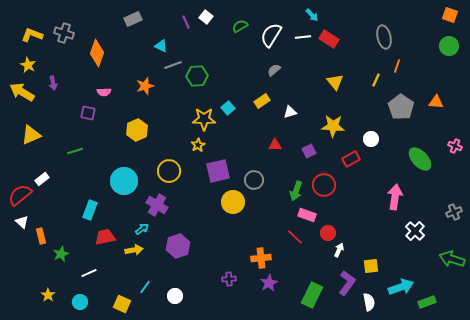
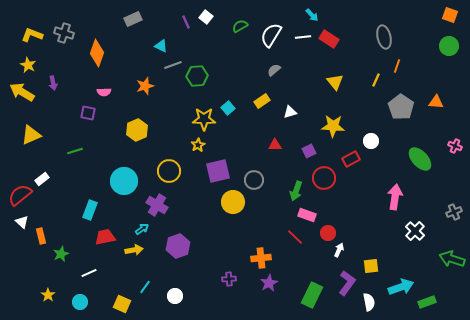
white circle at (371, 139): moved 2 px down
red circle at (324, 185): moved 7 px up
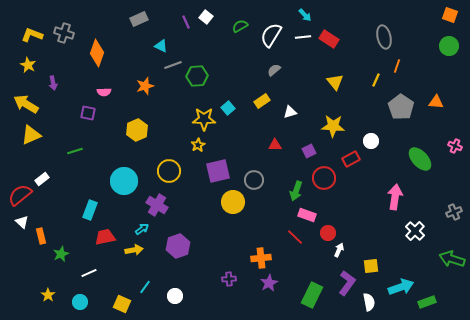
cyan arrow at (312, 15): moved 7 px left
gray rectangle at (133, 19): moved 6 px right
yellow arrow at (22, 92): moved 4 px right, 12 px down
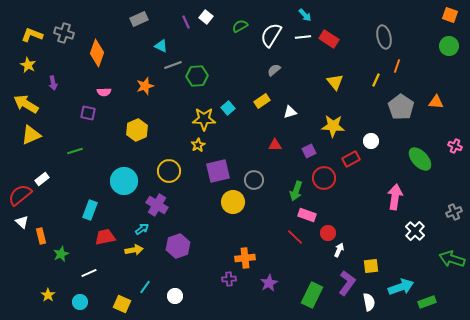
orange cross at (261, 258): moved 16 px left
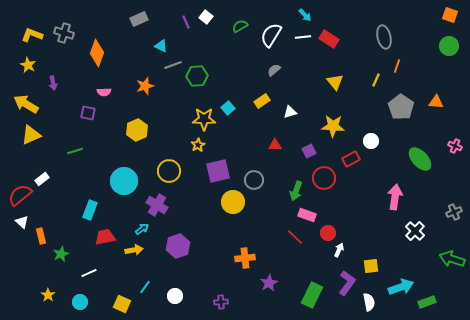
purple cross at (229, 279): moved 8 px left, 23 px down
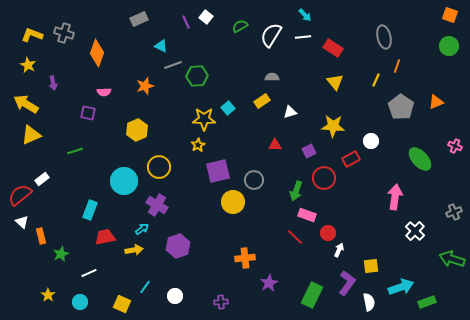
red rectangle at (329, 39): moved 4 px right, 9 px down
gray semicircle at (274, 70): moved 2 px left, 7 px down; rotated 40 degrees clockwise
orange triangle at (436, 102): rotated 28 degrees counterclockwise
yellow circle at (169, 171): moved 10 px left, 4 px up
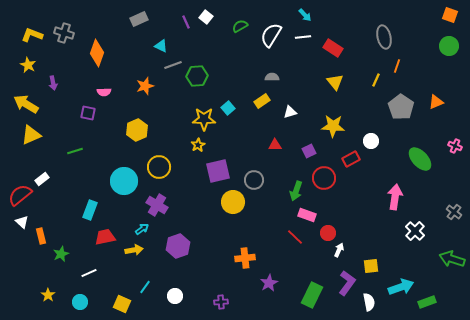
gray cross at (454, 212): rotated 28 degrees counterclockwise
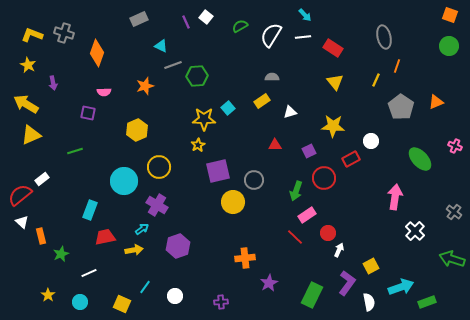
pink rectangle at (307, 215): rotated 54 degrees counterclockwise
yellow square at (371, 266): rotated 21 degrees counterclockwise
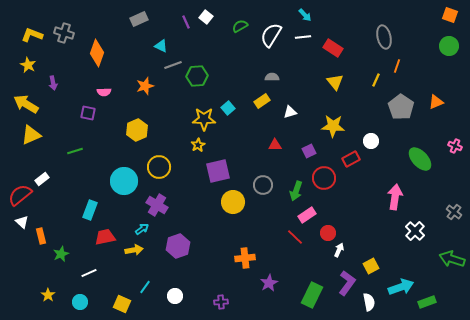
gray circle at (254, 180): moved 9 px right, 5 px down
